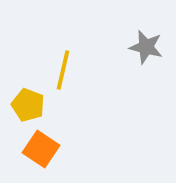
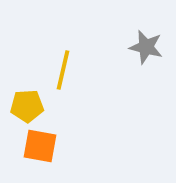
yellow pentagon: moved 1 px left, 1 px down; rotated 24 degrees counterclockwise
orange square: moved 1 px left, 3 px up; rotated 24 degrees counterclockwise
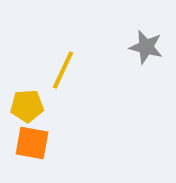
yellow line: rotated 12 degrees clockwise
orange square: moved 8 px left, 3 px up
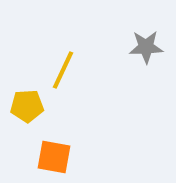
gray star: rotated 16 degrees counterclockwise
orange square: moved 22 px right, 14 px down
